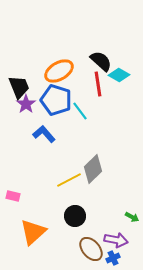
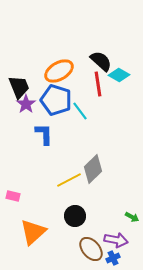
blue L-shape: rotated 40 degrees clockwise
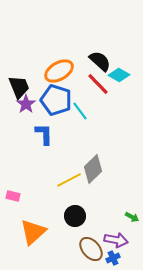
black semicircle: moved 1 px left
red line: rotated 35 degrees counterclockwise
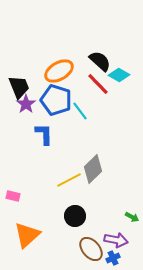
orange triangle: moved 6 px left, 3 px down
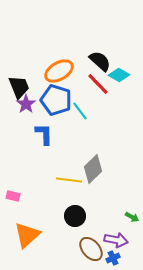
yellow line: rotated 35 degrees clockwise
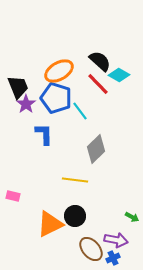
black trapezoid: moved 1 px left
blue pentagon: moved 2 px up
gray diamond: moved 3 px right, 20 px up
yellow line: moved 6 px right
orange triangle: moved 23 px right, 11 px up; rotated 16 degrees clockwise
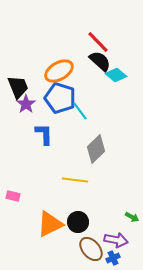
cyan diamond: moved 3 px left; rotated 10 degrees clockwise
red line: moved 42 px up
blue pentagon: moved 4 px right
black circle: moved 3 px right, 6 px down
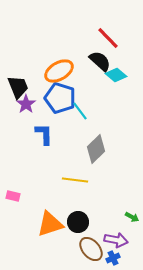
red line: moved 10 px right, 4 px up
orange triangle: rotated 8 degrees clockwise
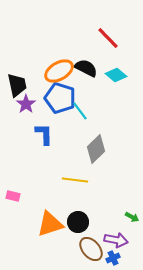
black semicircle: moved 14 px left, 7 px down; rotated 15 degrees counterclockwise
black trapezoid: moved 1 px left, 2 px up; rotated 10 degrees clockwise
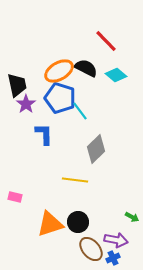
red line: moved 2 px left, 3 px down
pink rectangle: moved 2 px right, 1 px down
